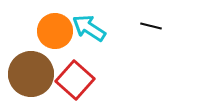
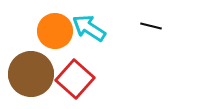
red square: moved 1 px up
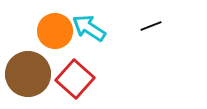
black line: rotated 35 degrees counterclockwise
brown circle: moved 3 px left
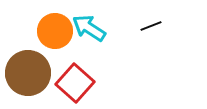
brown circle: moved 1 px up
red square: moved 4 px down
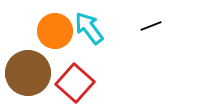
cyan arrow: rotated 20 degrees clockwise
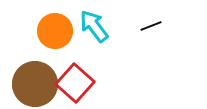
cyan arrow: moved 5 px right, 2 px up
brown circle: moved 7 px right, 11 px down
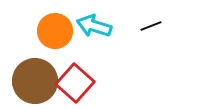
cyan arrow: rotated 36 degrees counterclockwise
brown circle: moved 3 px up
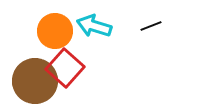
red square: moved 10 px left, 15 px up
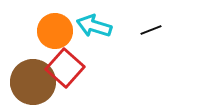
black line: moved 4 px down
brown circle: moved 2 px left, 1 px down
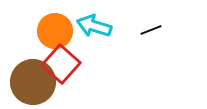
red square: moved 4 px left, 4 px up
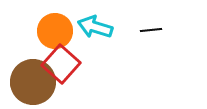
cyan arrow: moved 1 px right, 1 px down
black line: rotated 15 degrees clockwise
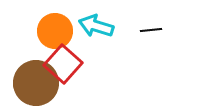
cyan arrow: moved 1 px right, 1 px up
red square: moved 2 px right
brown circle: moved 3 px right, 1 px down
